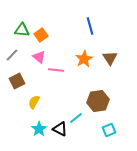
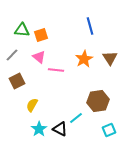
orange square: rotated 16 degrees clockwise
yellow semicircle: moved 2 px left, 3 px down
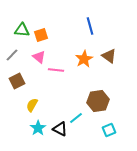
brown triangle: moved 1 px left, 2 px up; rotated 21 degrees counterclockwise
cyan star: moved 1 px left, 1 px up
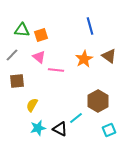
brown square: rotated 21 degrees clockwise
brown hexagon: rotated 20 degrees counterclockwise
cyan star: rotated 21 degrees clockwise
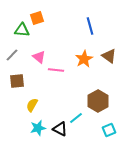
orange square: moved 4 px left, 17 px up
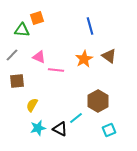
pink triangle: rotated 16 degrees counterclockwise
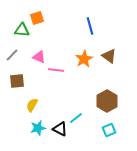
brown hexagon: moved 9 px right
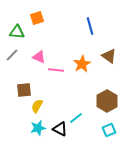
green triangle: moved 5 px left, 2 px down
orange star: moved 2 px left, 5 px down
brown square: moved 7 px right, 9 px down
yellow semicircle: moved 5 px right, 1 px down
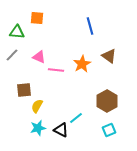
orange square: rotated 24 degrees clockwise
black triangle: moved 1 px right, 1 px down
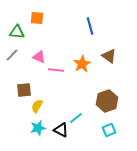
brown hexagon: rotated 10 degrees clockwise
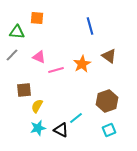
pink line: rotated 21 degrees counterclockwise
